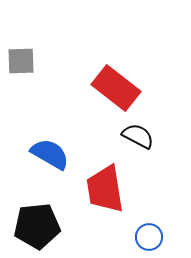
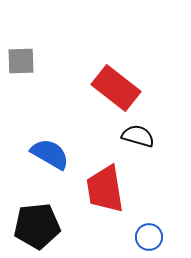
black semicircle: rotated 12 degrees counterclockwise
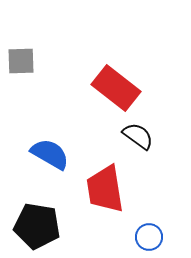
black semicircle: rotated 20 degrees clockwise
black pentagon: rotated 15 degrees clockwise
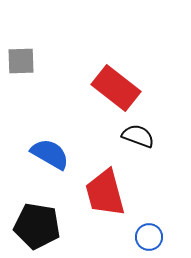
black semicircle: rotated 16 degrees counterclockwise
red trapezoid: moved 4 px down; rotated 6 degrees counterclockwise
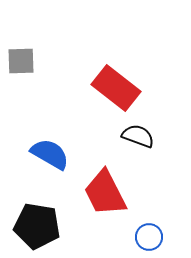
red trapezoid: rotated 12 degrees counterclockwise
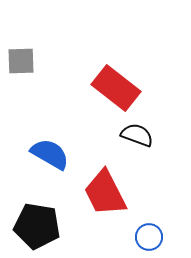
black semicircle: moved 1 px left, 1 px up
